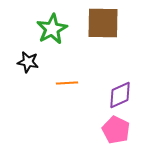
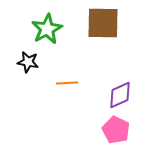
green star: moved 5 px left
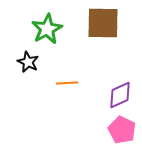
black star: rotated 15 degrees clockwise
pink pentagon: moved 6 px right
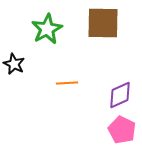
black star: moved 14 px left, 2 px down
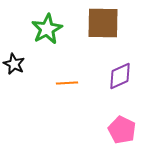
purple diamond: moved 19 px up
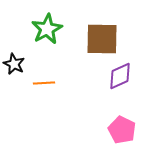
brown square: moved 1 px left, 16 px down
orange line: moved 23 px left
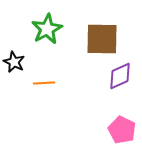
black star: moved 2 px up
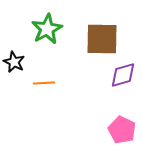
purple diamond: moved 3 px right, 1 px up; rotated 8 degrees clockwise
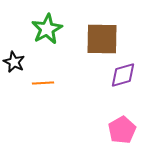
orange line: moved 1 px left
pink pentagon: rotated 16 degrees clockwise
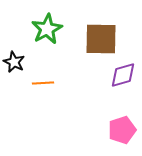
brown square: moved 1 px left
pink pentagon: rotated 12 degrees clockwise
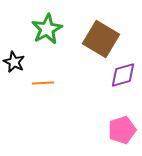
brown square: rotated 30 degrees clockwise
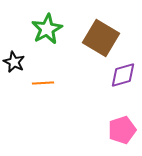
brown square: moved 1 px up
